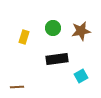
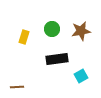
green circle: moved 1 px left, 1 px down
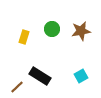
black rectangle: moved 17 px left, 17 px down; rotated 40 degrees clockwise
brown line: rotated 40 degrees counterclockwise
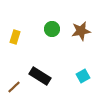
yellow rectangle: moved 9 px left
cyan square: moved 2 px right
brown line: moved 3 px left
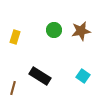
green circle: moved 2 px right, 1 px down
cyan square: rotated 24 degrees counterclockwise
brown line: moved 1 px left, 1 px down; rotated 32 degrees counterclockwise
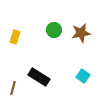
brown star: moved 2 px down
black rectangle: moved 1 px left, 1 px down
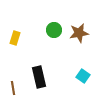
brown star: moved 2 px left
yellow rectangle: moved 1 px down
black rectangle: rotated 45 degrees clockwise
brown line: rotated 24 degrees counterclockwise
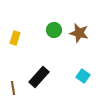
brown star: rotated 24 degrees clockwise
black rectangle: rotated 55 degrees clockwise
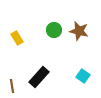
brown star: moved 2 px up
yellow rectangle: moved 2 px right; rotated 48 degrees counterclockwise
brown line: moved 1 px left, 2 px up
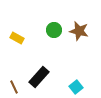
yellow rectangle: rotated 32 degrees counterclockwise
cyan square: moved 7 px left, 11 px down; rotated 16 degrees clockwise
brown line: moved 2 px right, 1 px down; rotated 16 degrees counterclockwise
